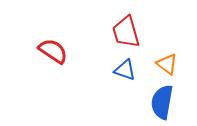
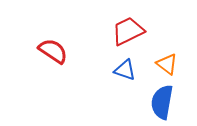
red trapezoid: moved 2 px right, 1 px up; rotated 80 degrees clockwise
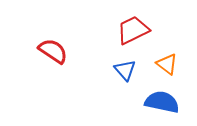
red trapezoid: moved 5 px right, 1 px up
blue triangle: rotated 30 degrees clockwise
blue semicircle: rotated 92 degrees clockwise
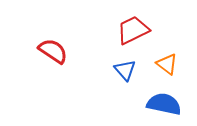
blue semicircle: moved 2 px right, 2 px down
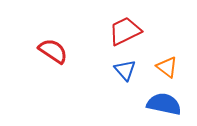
red trapezoid: moved 8 px left, 1 px down
orange triangle: moved 3 px down
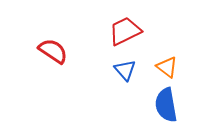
blue semicircle: moved 2 px right, 1 px down; rotated 112 degrees counterclockwise
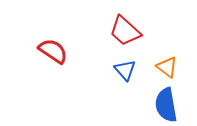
red trapezoid: rotated 112 degrees counterclockwise
